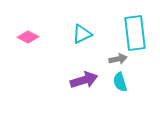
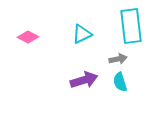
cyan rectangle: moved 4 px left, 7 px up
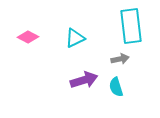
cyan triangle: moved 7 px left, 4 px down
gray arrow: moved 2 px right
cyan semicircle: moved 4 px left, 5 px down
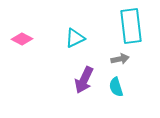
pink diamond: moved 6 px left, 2 px down
purple arrow: rotated 132 degrees clockwise
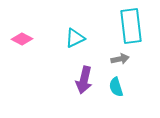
purple arrow: rotated 12 degrees counterclockwise
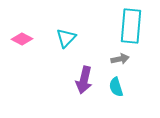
cyan rectangle: rotated 12 degrees clockwise
cyan triangle: moved 9 px left; rotated 20 degrees counterclockwise
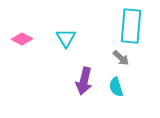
cyan triangle: rotated 15 degrees counterclockwise
gray arrow: moved 1 px right, 1 px up; rotated 54 degrees clockwise
purple arrow: moved 1 px down
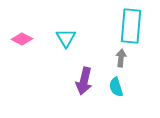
gray arrow: rotated 126 degrees counterclockwise
